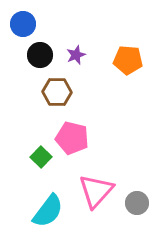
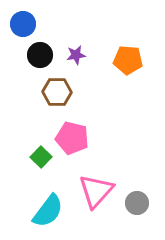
purple star: rotated 12 degrees clockwise
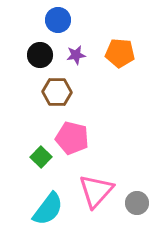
blue circle: moved 35 px right, 4 px up
orange pentagon: moved 8 px left, 7 px up
cyan semicircle: moved 2 px up
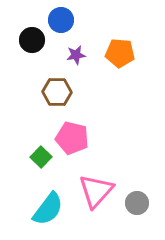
blue circle: moved 3 px right
black circle: moved 8 px left, 15 px up
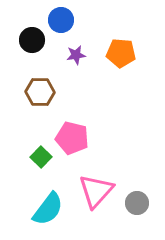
orange pentagon: moved 1 px right
brown hexagon: moved 17 px left
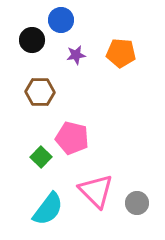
pink triangle: rotated 27 degrees counterclockwise
